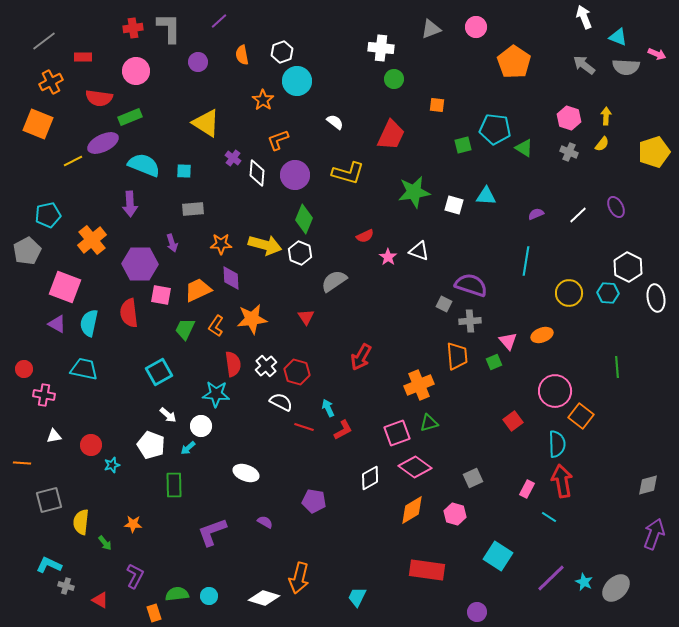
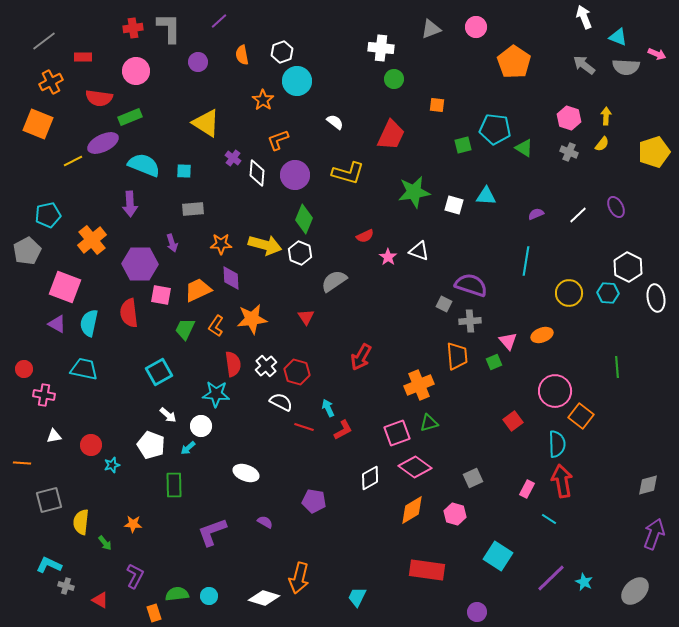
cyan line at (549, 517): moved 2 px down
gray ellipse at (616, 588): moved 19 px right, 3 px down
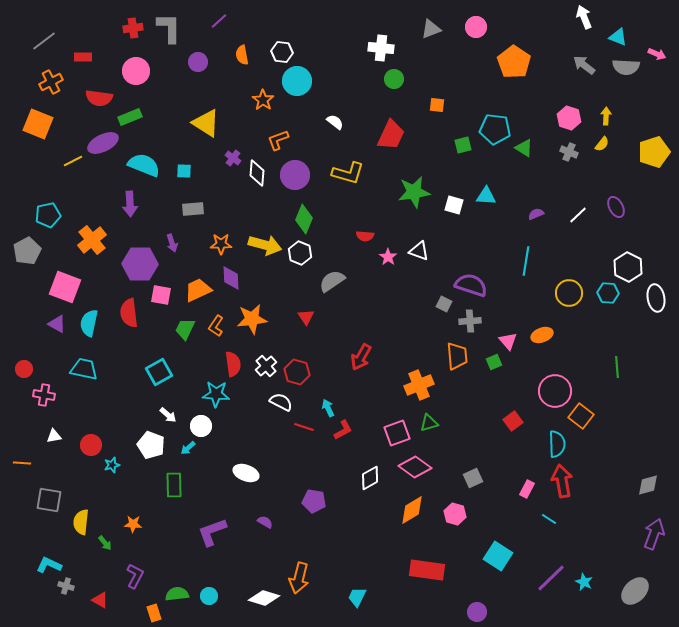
white hexagon at (282, 52): rotated 25 degrees clockwise
red semicircle at (365, 236): rotated 30 degrees clockwise
gray semicircle at (334, 281): moved 2 px left
gray square at (49, 500): rotated 24 degrees clockwise
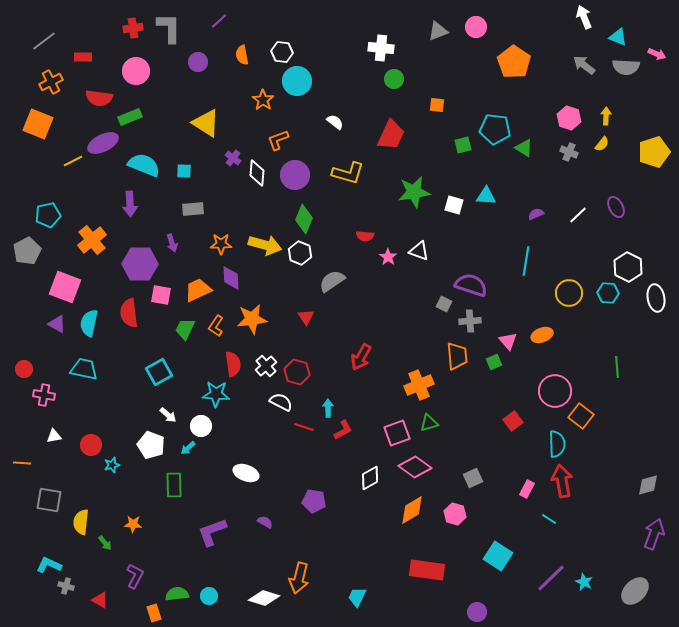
gray triangle at (431, 29): moved 7 px right, 2 px down
cyan arrow at (328, 408): rotated 24 degrees clockwise
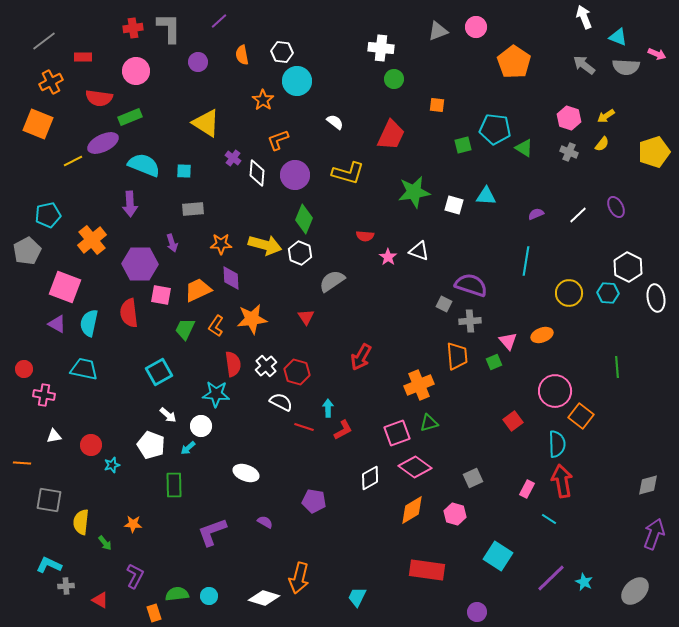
yellow arrow at (606, 116): rotated 126 degrees counterclockwise
gray cross at (66, 586): rotated 21 degrees counterclockwise
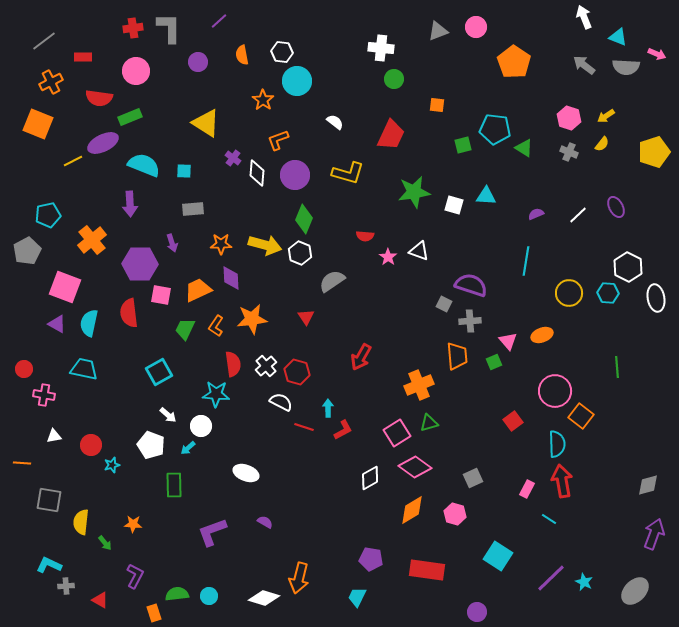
pink square at (397, 433): rotated 12 degrees counterclockwise
purple pentagon at (314, 501): moved 57 px right, 58 px down
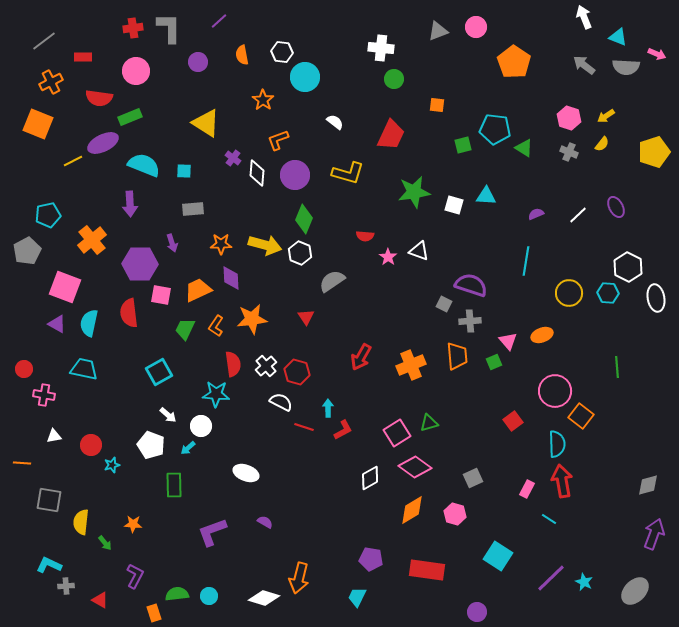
cyan circle at (297, 81): moved 8 px right, 4 px up
orange cross at (419, 385): moved 8 px left, 20 px up
